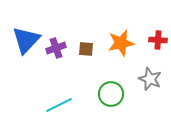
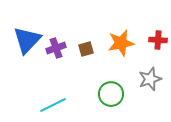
blue triangle: moved 1 px right
brown square: rotated 21 degrees counterclockwise
gray star: rotated 30 degrees clockwise
cyan line: moved 6 px left
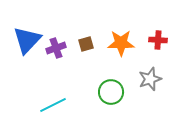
orange star: rotated 12 degrees clockwise
brown square: moved 5 px up
green circle: moved 2 px up
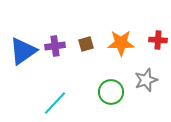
blue triangle: moved 4 px left, 11 px down; rotated 12 degrees clockwise
purple cross: moved 1 px left, 2 px up; rotated 12 degrees clockwise
gray star: moved 4 px left, 1 px down
cyan line: moved 2 px right, 2 px up; rotated 20 degrees counterclockwise
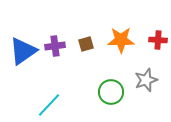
orange star: moved 3 px up
cyan line: moved 6 px left, 2 px down
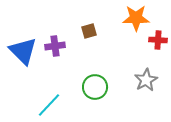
orange star: moved 15 px right, 22 px up
brown square: moved 3 px right, 13 px up
blue triangle: rotated 40 degrees counterclockwise
gray star: rotated 10 degrees counterclockwise
green circle: moved 16 px left, 5 px up
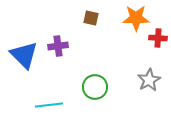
brown square: moved 2 px right, 13 px up; rotated 28 degrees clockwise
red cross: moved 2 px up
purple cross: moved 3 px right
blue triangle: moved 1 px right, 4 px down
gray star: moved 3 px right
cyan line: rotated 40 degrees clockwise
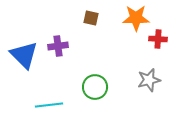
red cross: moved 1 px down
gray star: rotated 15 degrees clockwise
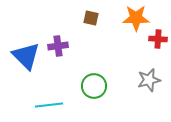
blue triangle: moved 2 px right, 1 px down
green circle: moved 1 px left, 1 px up
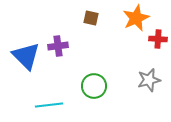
orange star: rotated 24 degrees counterclockwise
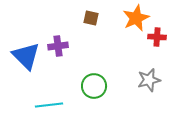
red cross: moved 1 px left, 2 px up
